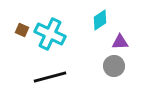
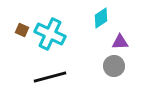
cyan diamond: moved 1 px right, 2 px up
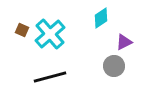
cyan cross: rotated 24 degrees clockwise
purple triangle: moved 4 px right; rotated 24 degrees counterclockwise
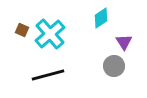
purple triangle: rotated 36 degrees counterclockwise
black line: moved 2 px left, 2 px up
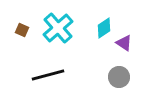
cyan diamond: moved 3 px right, 10 px down
cyan cross: moved 8 px right, 6 px up
purple triangle: moved 1 px down; rotated 24 degrees counterclockwise
gray circle: moved 5 px right, 11 px down
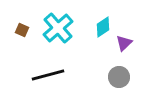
cyan diamond: moved 1 px left, 1 px up
purple triangle: rotated 42 degrees clockwise
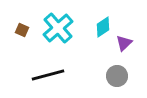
gray circle: moved 2 px left, 1 px up
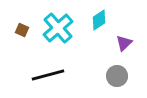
cyan diamond: moved 4 px left, 7 px up
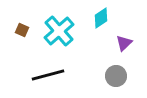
cyan diamond: moved 2 px right, 2 px up
cyan cross: moved 1 px right, 3 px down
gray circle: moved 1 px left
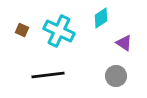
cyan cross: rotated 24 degrees counterclockwise
purple triangle: rotated 42 degrees counterclockwise
black line: rotated 8 degrees clockwise
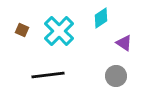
cyan cross: rotated 20 degrees clockwise
